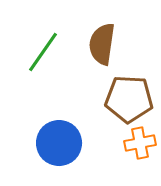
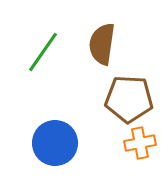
blue circle: moved 4 px left
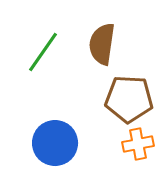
orange cross: moved 2 px left, 1 px down
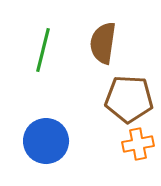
brown semicircle: moved 1 px right, 1 px up
green line: moved 2 px up; rotated 21 degrees counterclockwise
blue circle: moved 9 px left, 2 px up
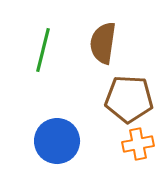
blue circle: moved 11 px right
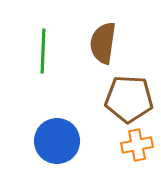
green line: moved 1 px down; rotated 12 degrees counterclockwise
orange cross: moved 1 px left, 1 px down
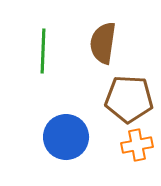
blue circle: moved 9 px right, 4 px up
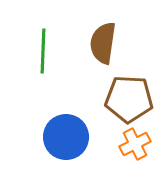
orange cross: moved 2 px left, 1 px up; rotated 16 degrees counterclockwise
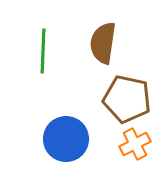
brown pentagon: moved 2 px left; rotated 9 degrees clockwise
blue circle: moved 2 px down
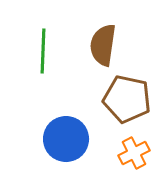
brown semicircle: moved 2 px down
orange cross: moved 1 px left, 9 px down
